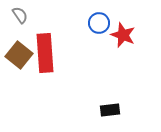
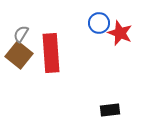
gray semicircle: moved 1 px right, 19 px down; rotated 114 degrees counterclockwise
red star: moved 3 px left, 2 px up
red rectangle: moved 6 px right
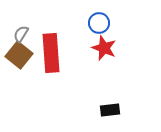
red star: moved 16 px left, 15 px down
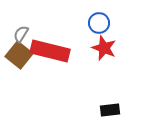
red rectangle: moved 1 px left, 2 px up; rotated 72 degrees counterclockwise
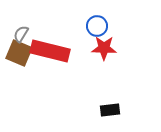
blue circle: moved 2 px left, 3 px down
red star: rotated 20 degrees counterclockwise
brown square: moved 2 px up; rotated 16 degrees counterclockwise
